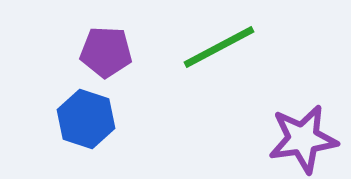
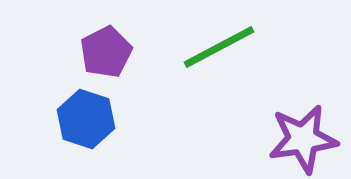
purple pentagon: rotated 30 degrees counterclockwise
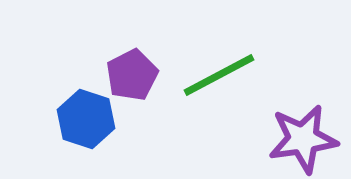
green line: moved 28 px down
purple pentagon: moved 26 px right, 23 px down
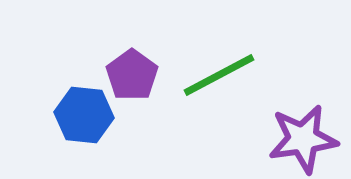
purple pentagon: rotated 9 degrees counterclockwise
blue hexagon: moved 2 px left, 4 px up; rotated 12 degrees counterclockwise
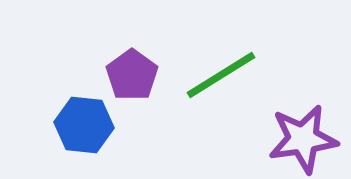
green line: moved 2 px right; rotated 4 degrees counterclockwise
blue hexagon: moved 10 px down
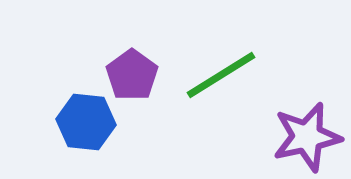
blue hexagon: moved 2 px right, 3 px up
purple star: moved 4 px right, 2 px up; rotated 4 degrees counterclockwise
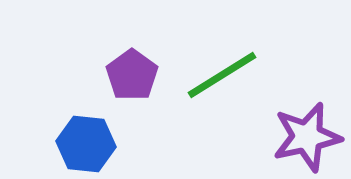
green line: moved 1 px right
blue hexagon: moved 22 px down
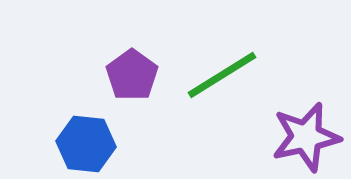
purple star: moved 1 px left
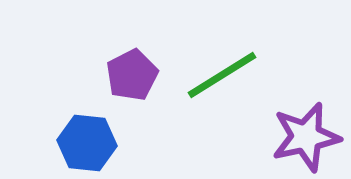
purple pentagon: rotated 9 degrees clockwise
blue hexagon: moved 1 px right, 1 px up
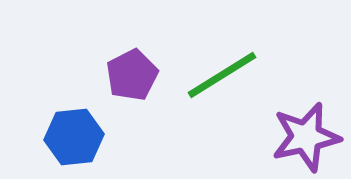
blue hexagon: moved 13 px left, 6 px up; rotated 12 degrees counterclockwise
